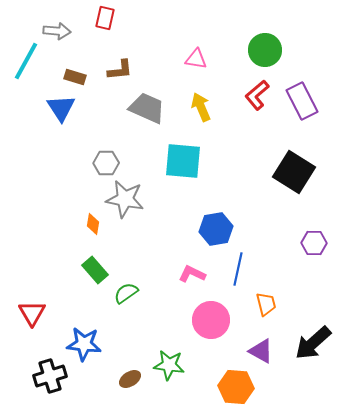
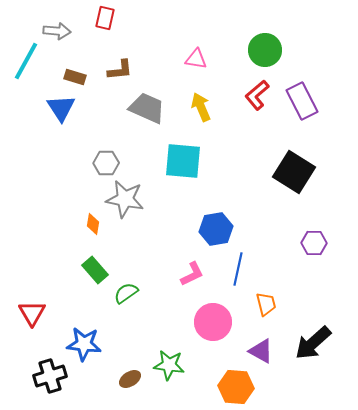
pink L-shape: rotated 128 degrees clockwise
pink circle: moved 2 px right, 2 px down
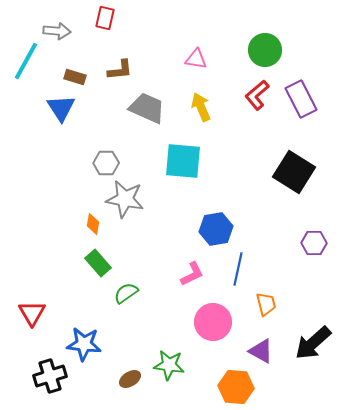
purple rectangle: moved 1 px left, 2 px up
green rectangle: moved 3 px right, 7 px up
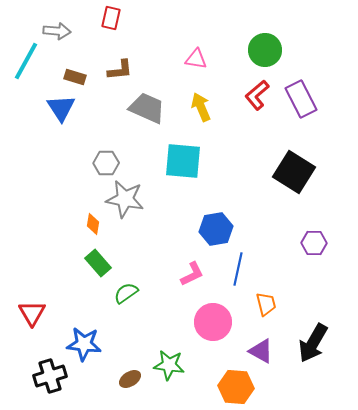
red rectangle: moved 6 px right
black arrow: rotated 18 degrees counterclockwise
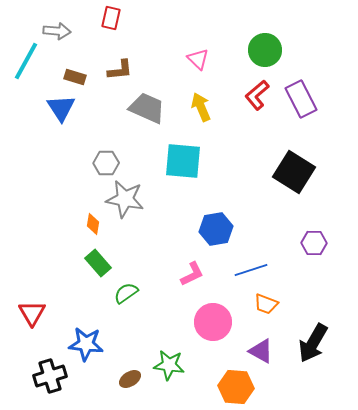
pink triangle: moved 2 px right; rotated 35 degrees clockwise
blue line: moved 13 px right, 1 px down; rotated 60 degrees clockwise
orange trapezoid: rotated 125 degrees clockwise
blue star: moved 2 px right
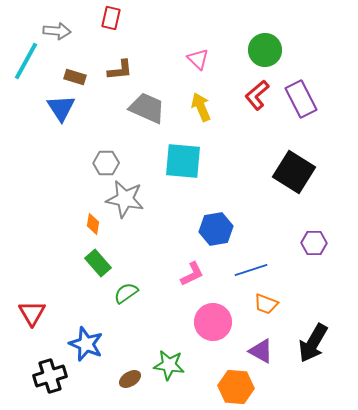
blue star: rotated 16 degrees clockwise
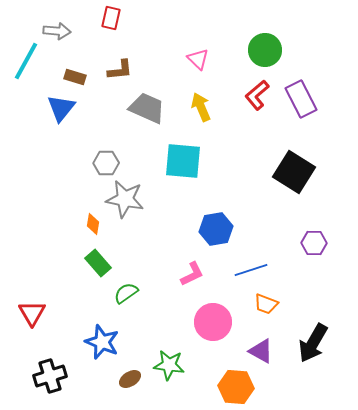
blue triangle: rotated 12 degrees clockwise
blue star: moved 16 px right, 2 px up
